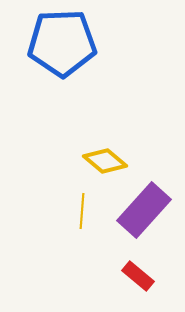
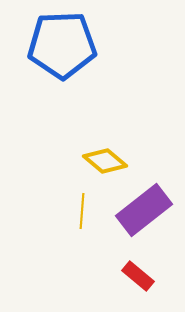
blue pentagon: moved 2 px down
purple rectangle: rotated 10 degrees clockwise
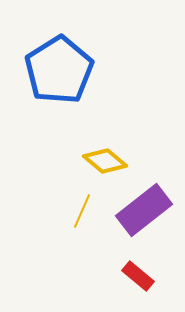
blue pentagon: moved 3 px left, 25 px down; rotated 30 degrees counterclockwise
yellow line: rotated 20 degrees clockwise
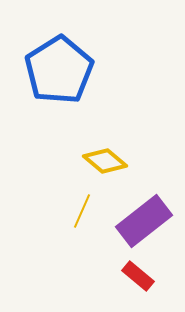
purple rectangle: moved 11 px down
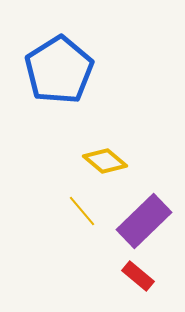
yellow line: rotated 64 degrees counterclockwise
purple rectangle: rotated 6 degrees counterclockwise
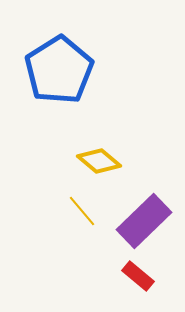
yellow diamond: moved 6 px left
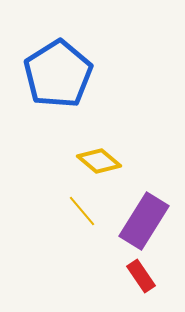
blue pentagon: moved 1 px left, 4 px down
purple rectangle: rotated 14 degrees counterclockwise
red rectangle: moved 3 px right; rotated 16 degrees clockwise
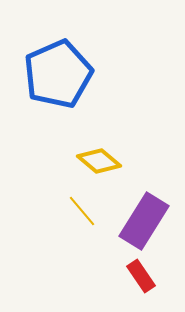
blue pentagon: rotated 8 degrees clockwise
